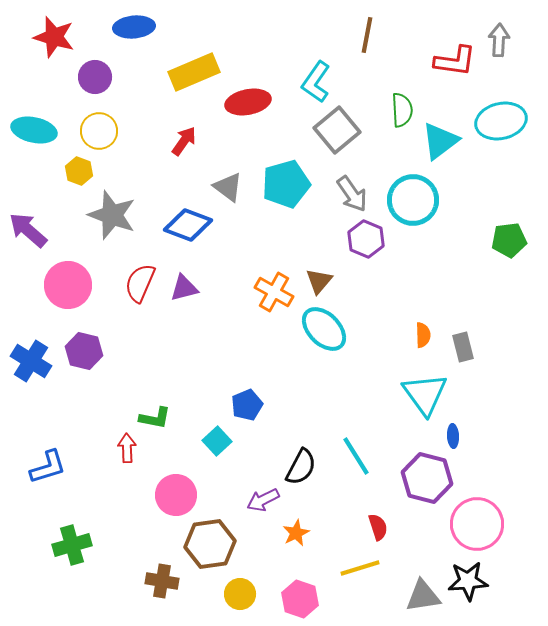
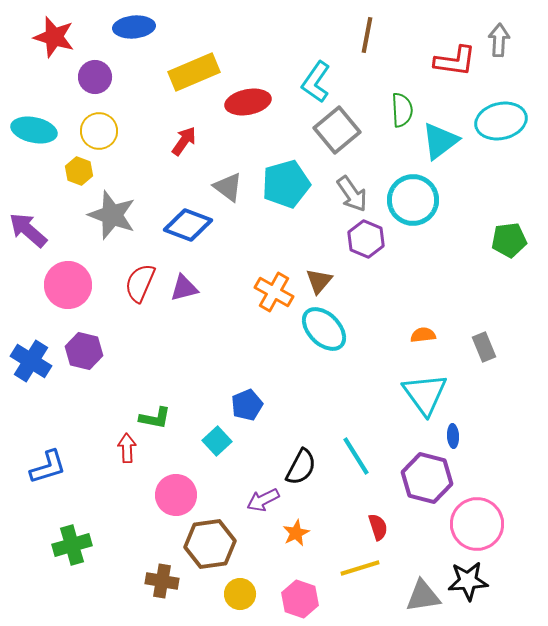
orange semicircle at (423, 335): rotated 95 degrees counterclockwise
gray rectangle at (463, 347): moved 21 px right; rotated 8 degrees counterclockwise
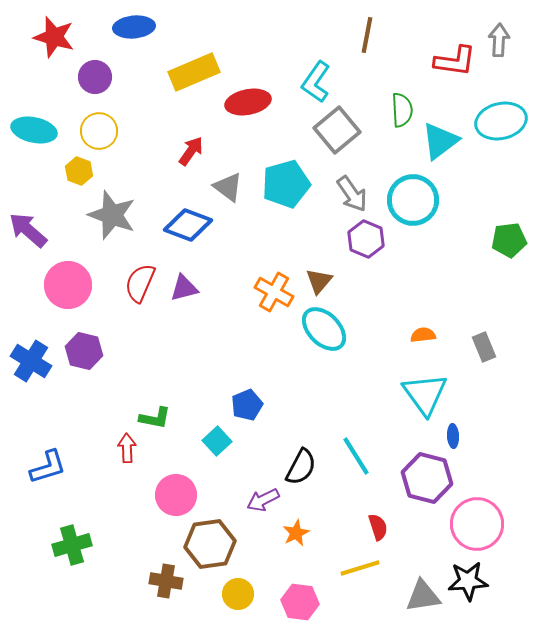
red arrow at (184, 141): moved 7 px right, 10 px down
brown cross at (162, 581): moved 4 px right
yellow circle at (240, 594): moved 2 px left
pink hexagon at (300, 599): moved 3 px down; rotated 12 degrees counterclockwise
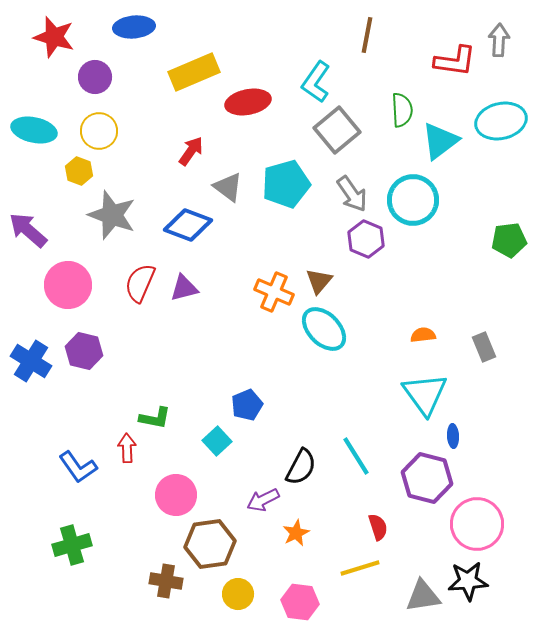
orange cross at (274, 292): rotated 6 degrees counterclockwise
blue L-shape at (48, 467): moved 30 px right; rotated 72 degrees clockwise
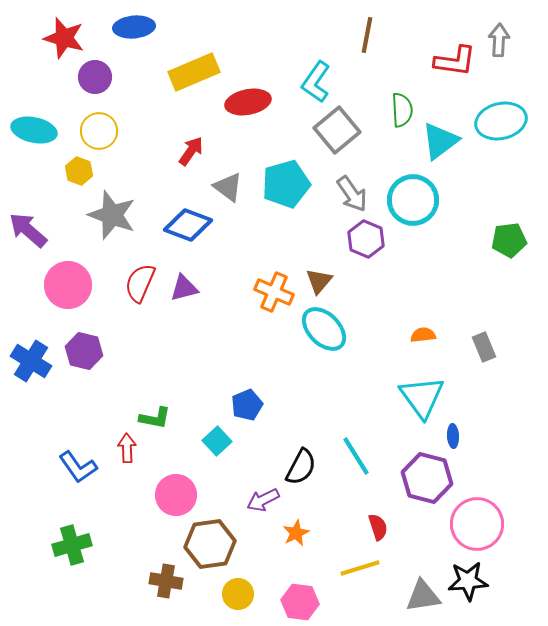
red star at (54, 37): moved 10 px right, 1 px down
cyan triangle at (425, 394): moved 3 px left, 3 px down
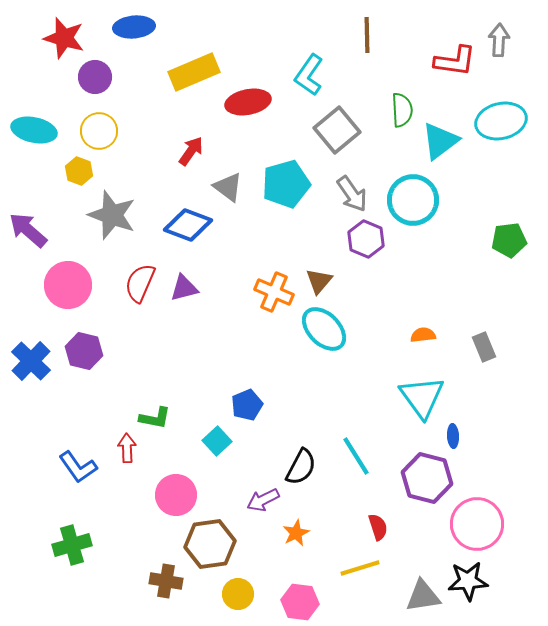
brown line at (367, 35): rotated 12 degrees counterclockwise
cyan L-shape at (316, 82): moved 7 px left, 7 px up
blue cross at (31, 361): rotated 12 degrees clockwise
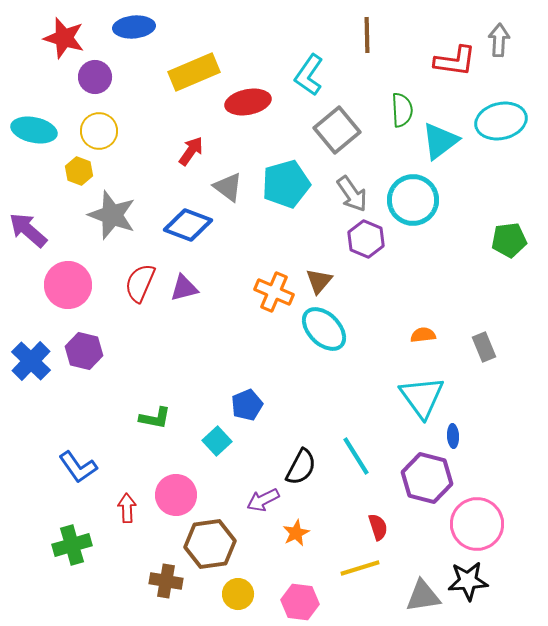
red arrow at (127, 448): moved 60 px down
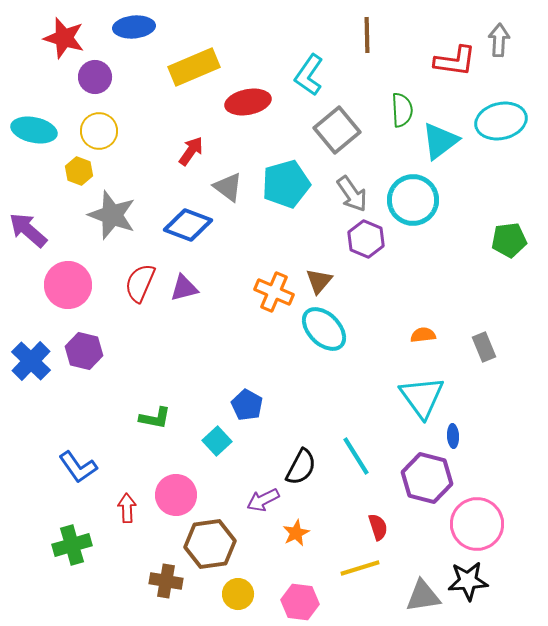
yellow rectangle at (194, 72): moved 5 px up
blue pentagon at (247, 405): rotated 20 degrees counterclockwise
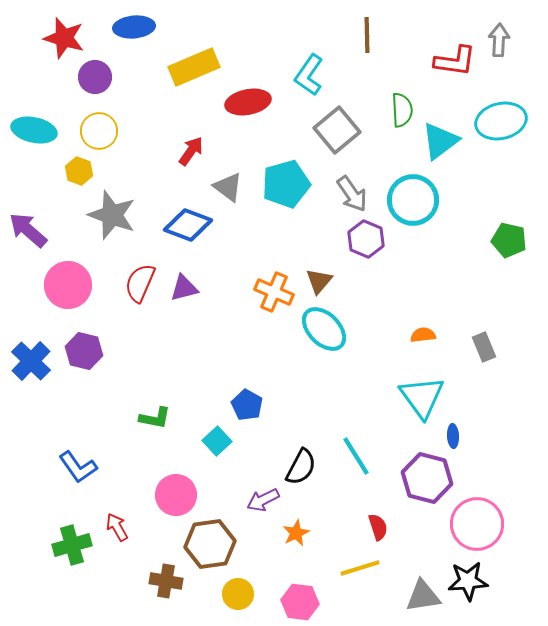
green pentagon at (509, 240): rotated 20 degrees clockwise
red arrow at (127, 508): moved 10 px left, 19 px down; rotated 28 degrees counterclockwise
